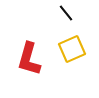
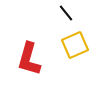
yellow square: moved 3 px right, 4 px up
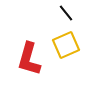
yellow square: moved 9 px left
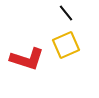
red L-shape: moved 2 px left; rotated 88 degrees counterclockwise
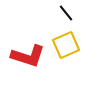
red L-shape: moved 1 px right, 3 px up
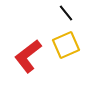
red L-shape: rotated 124 degrees clockwise
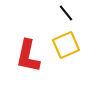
red L-shape: rotated 40 degrees counterclockwise
